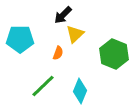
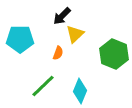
black arrow: moved 1 px left, 1 px down
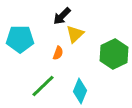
green hexagon: rotated 12 degrees clockwise
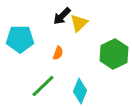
yellow triangle: moved 4 px right, 11 px up
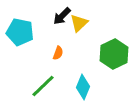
cyan pentagon: moved 7 px up; rotated 12 degrees clockwise
cyan diamond: moved 3 px right, 4 px up
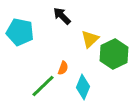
black arrow: rotated 90 degrees clockwise
yellow triangle: moved 11 px right, 16 px down
orange semicircle: moved 5 px right, 15 px down
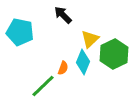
black arrow: moved 1 px right, 1 px up
cyan diamond: moved 25 px up
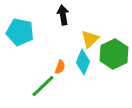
black arrow: rotated 36 degrees clockwise
orange semicircle: moved 3 px left, 1 px up
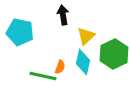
yellow triangle: moved 4 px left, 3 px up
cyan diamond: rotated 10 degrees counterclockwise
green line: moved 10 px up; rotated 56 degrees clockwise
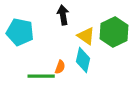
yellow triangle: rotated 42 degrees counterclockwise
green hexagon: moved 22 px up
cyan diamond: moved 2 px up
green line: moved 2 px left; rotated 12 degrees counterclockwise
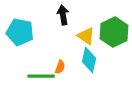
cyan diamond: moved 6 px right
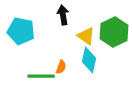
cyan pentagon: moved 1 px right, 1 px up
orange semicircle: moved 1 px right
